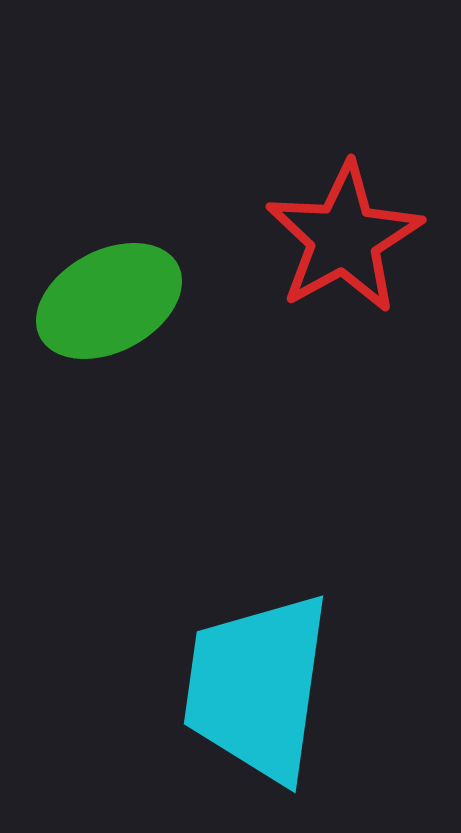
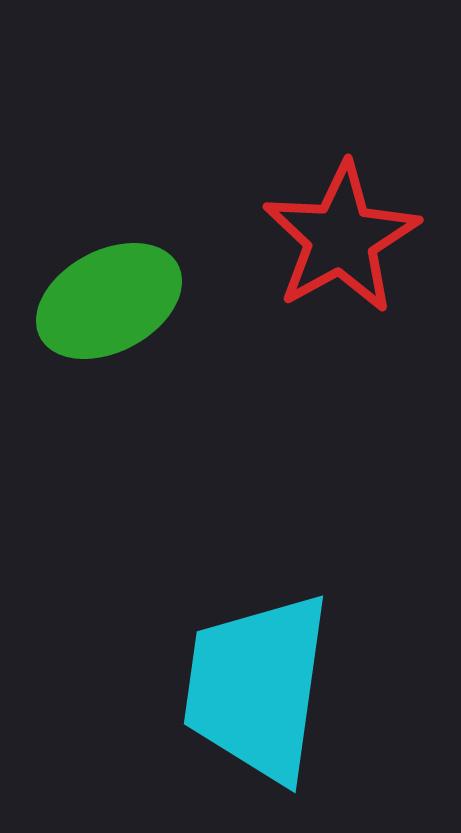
red star: moved 3 px left
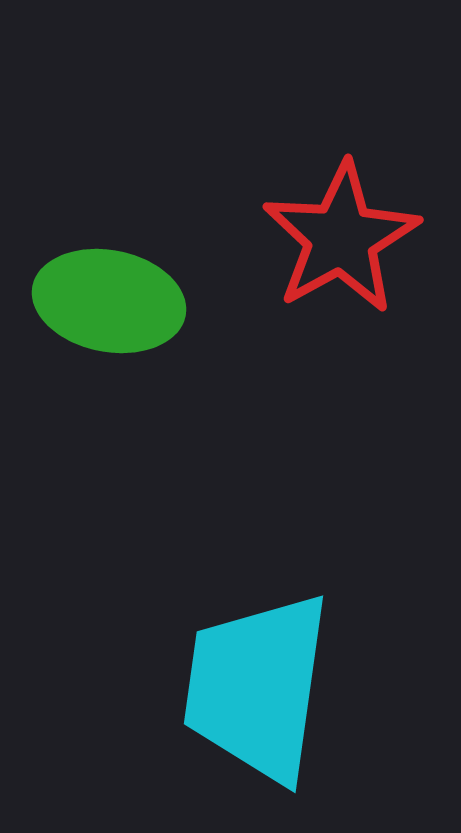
green ellipse: rotated 39 degrees clockwise
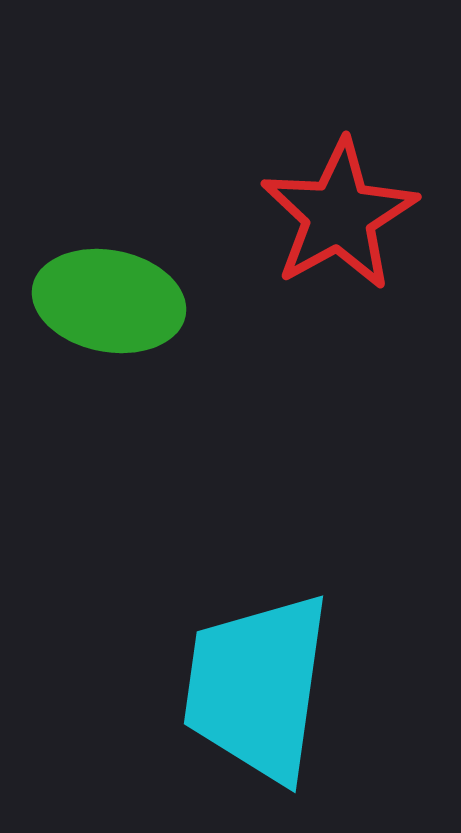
red star: moved 2 px left, 23 px up
